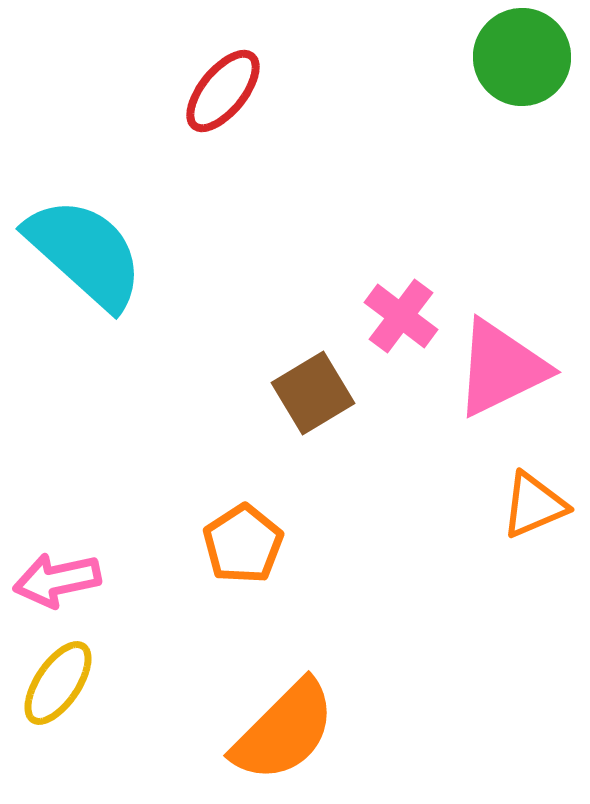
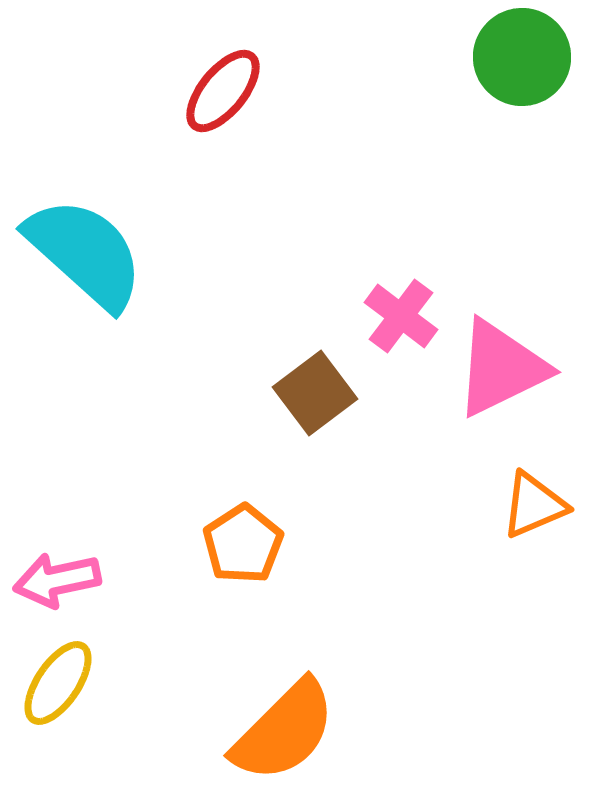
brown square: moved 2 px right; rotated 6 degrees counterclockwise
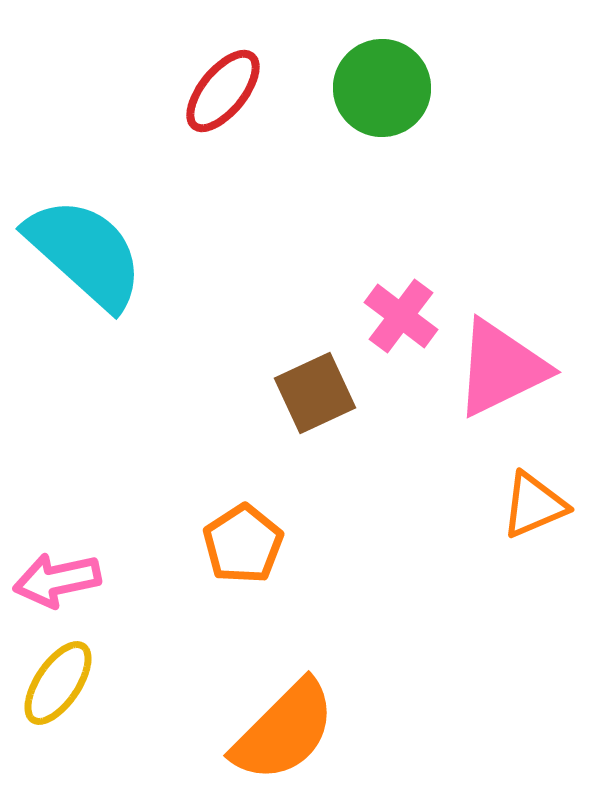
green circle: moved 140 px left, 31 px down
brown square: rotated 12 degrees clockwise
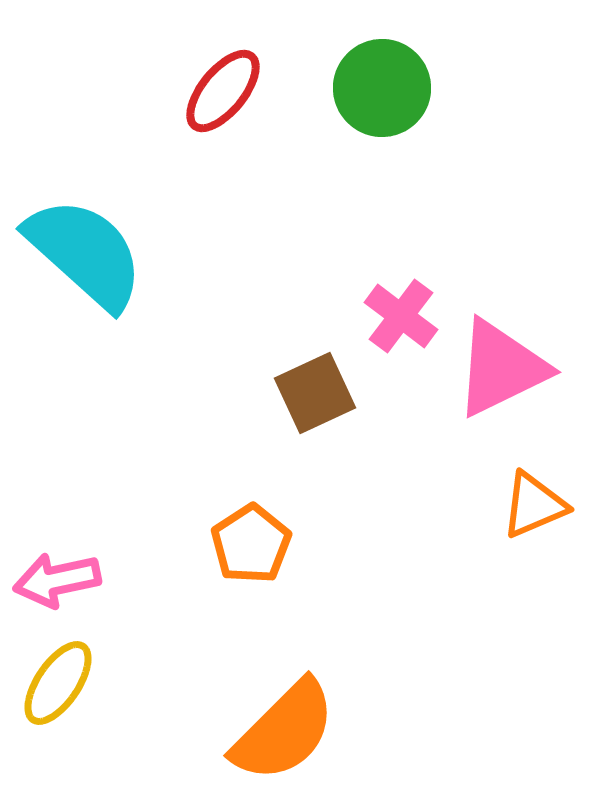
orange pentagon: moved 8 px right
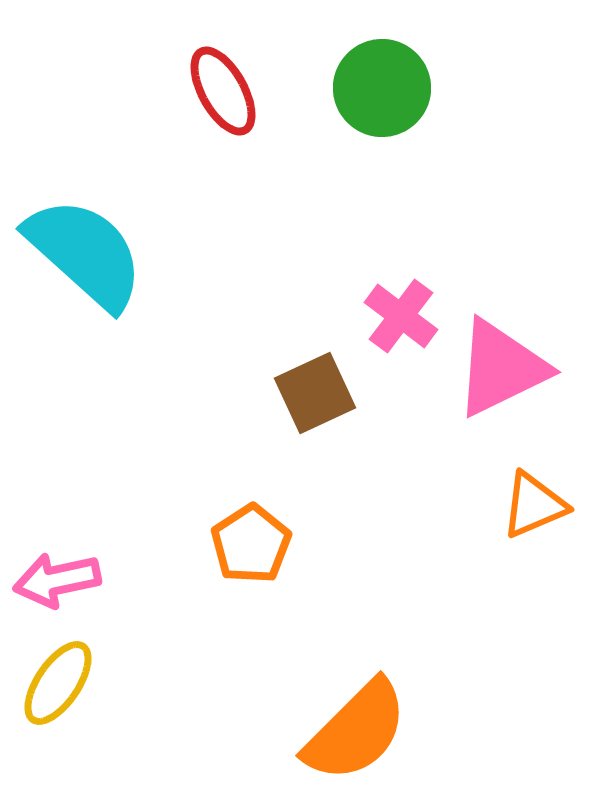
red ellipse: rotated 68 degrees counterclockwise
orange semicircle: moved 72 px right
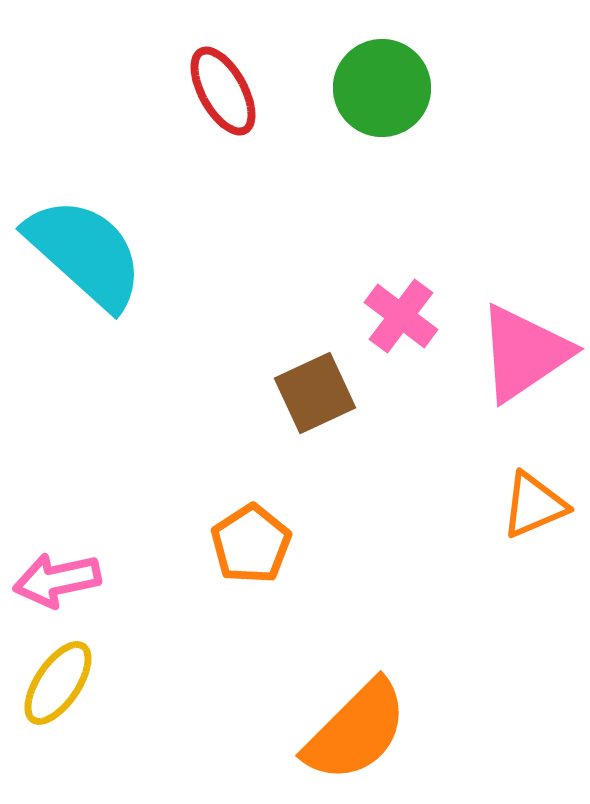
pink triangle: moved 23 px right, 15 px up; rotated 8 degrees counterclockwise
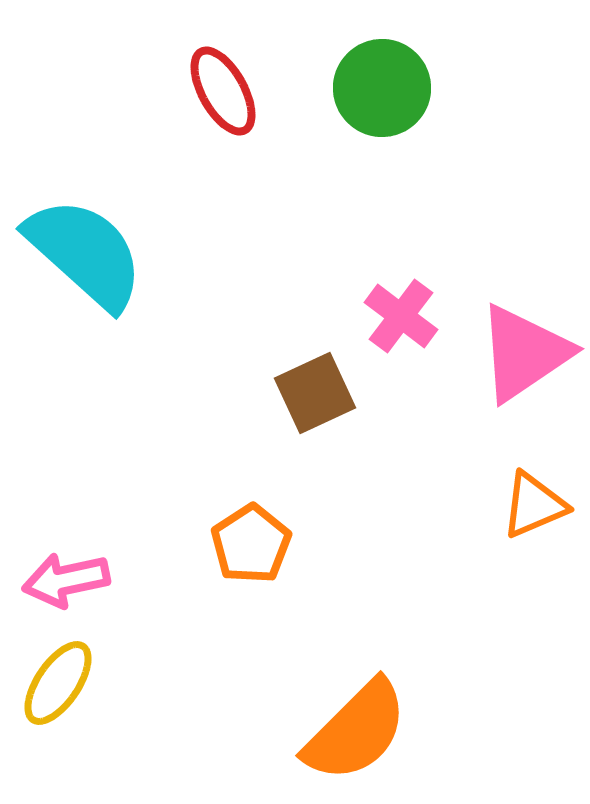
pink arrow: moved 9 px right
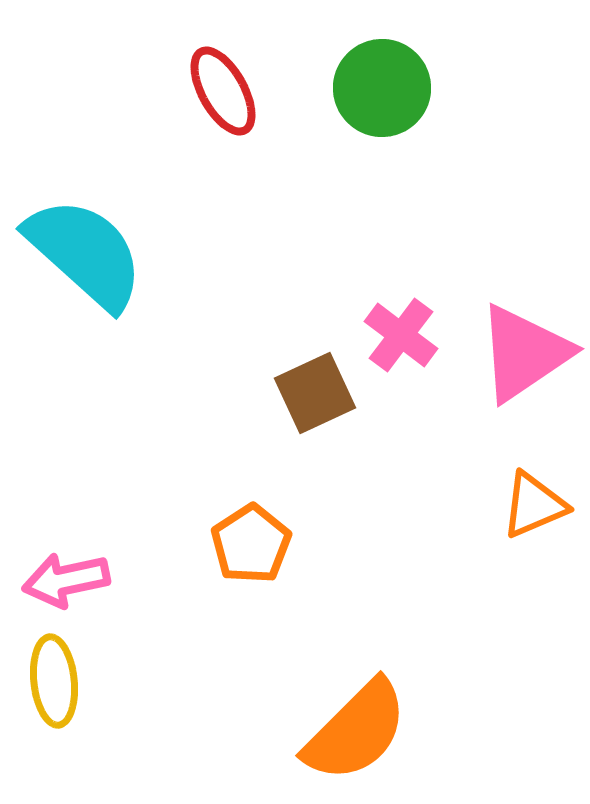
pink cross: moved 19 px down
yellow ellipse: moved 4 px left, 2 px up; rotated 40 degrees counterclockwise
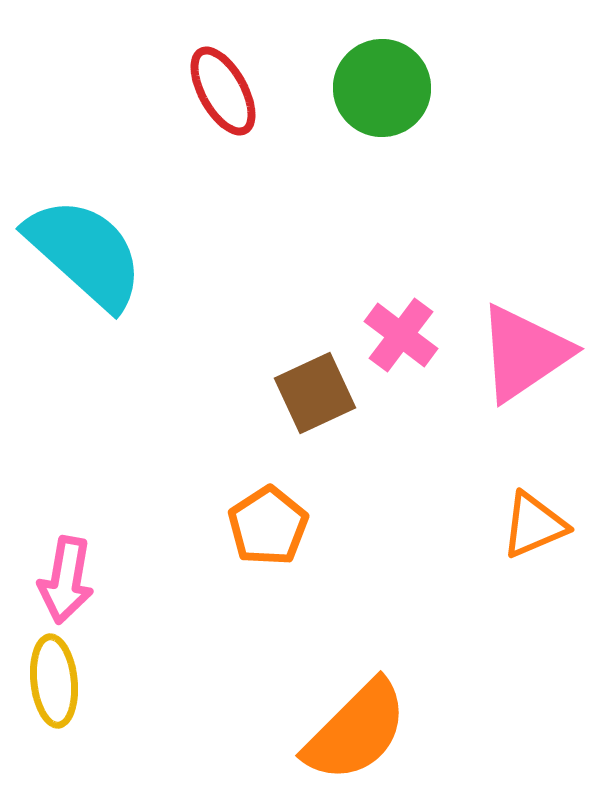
orange triangle: moved 20 px down
orange pentagon: moved 17 px right, 18 px up
pink arrow: rotated 68 degrees counterclockwise
